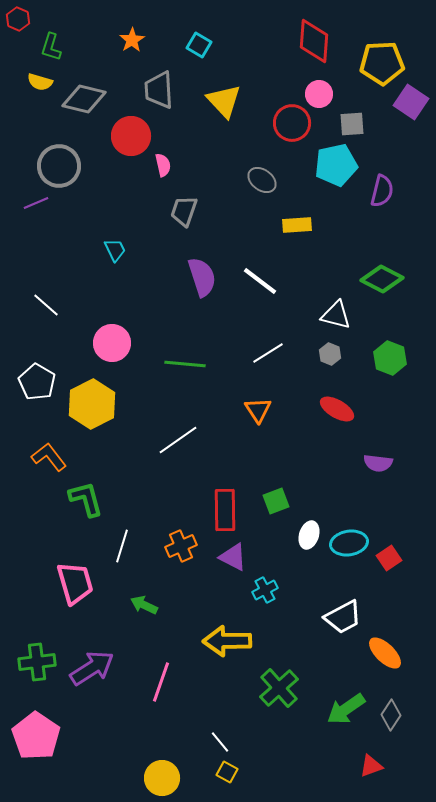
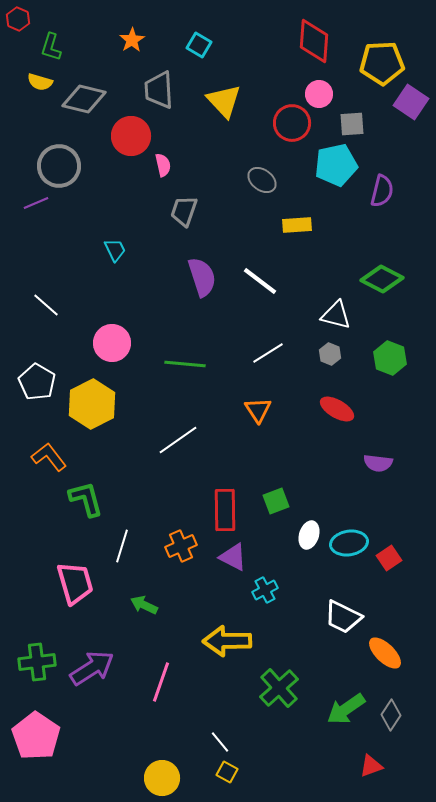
white trapezoid at (343, 617): rotated 54 degrees clockwise
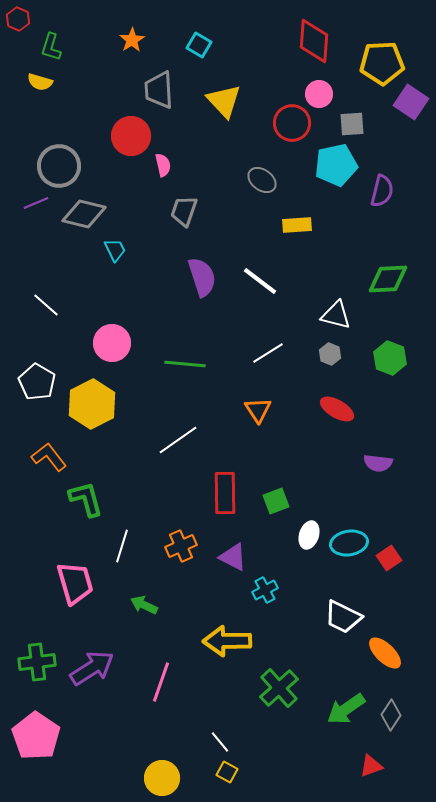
gray diamond at (84, 99): moved 115 px down
green diamond at (382, 279): moved 6 px right; rotated 30 degrees counterclockwise
red rectangle at (225, 510): moved 17 px up
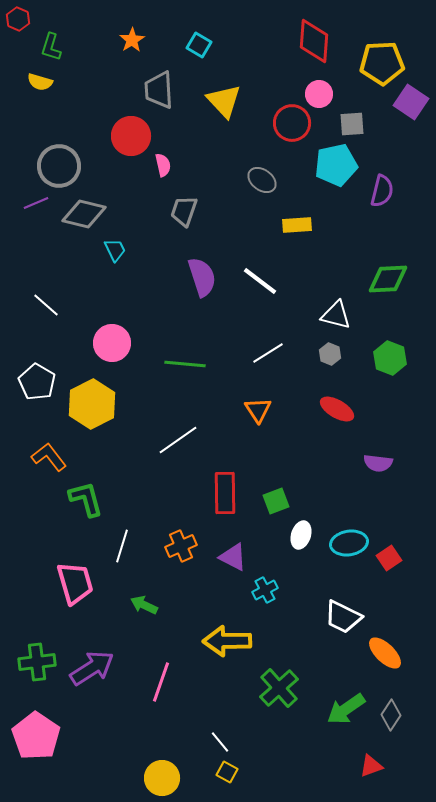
white ellipse at (309, 535): moved 8 px left
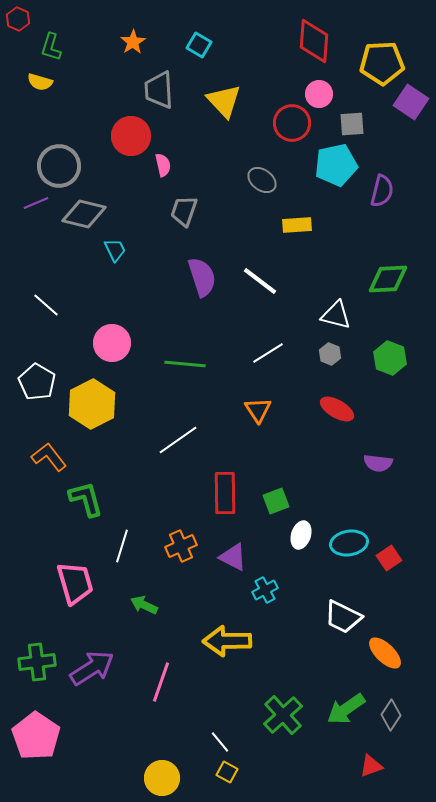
orange star at (132, 40): moved 1 px right, 2 px down
green cross at (279, 688): moved 4 px right, 27 px down
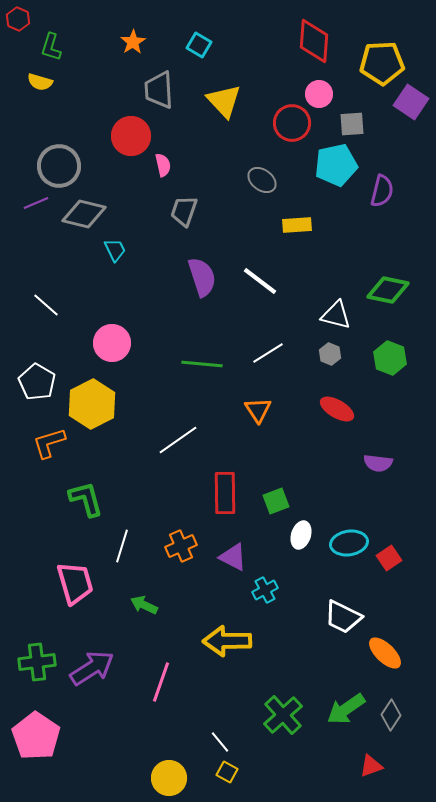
green diamond at (388, 279): moved 11 px down; rotated 15 degrees clockwise
green line at (185, 364): moved 17 px right
orange L-shape at (49, 457): moved 14 px up; rotated 69 degrees counterclockwise
yellow circle at (162, 778): moved 7 px right
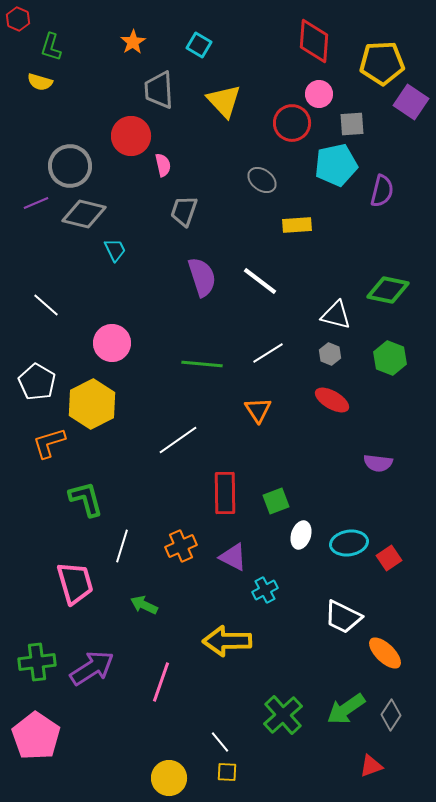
gray circle at (59, 166): moved 11 px right
red ellipse at (337, 409): moved 5 px left, 9 px up
yellow square at (227, 772): rotated 25 degrees counterclockwise
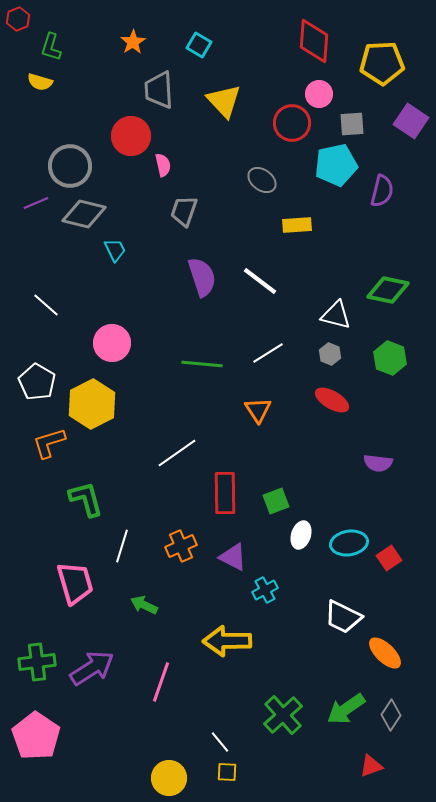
red hexagon at (18, 19): rotated 15 degrees clockwise
purple square at (411, 102): moved 19 px down
white line at (178, 440): moved 1 px left, 13 px down
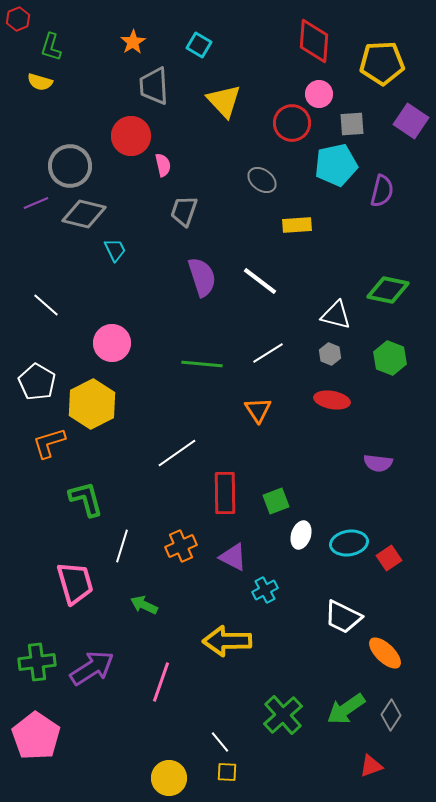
gray trapezoid at (159, 90): moved 5 px left, 4 px up
red ellipse at (332, 400): rotated 20 degrees counterclockwise
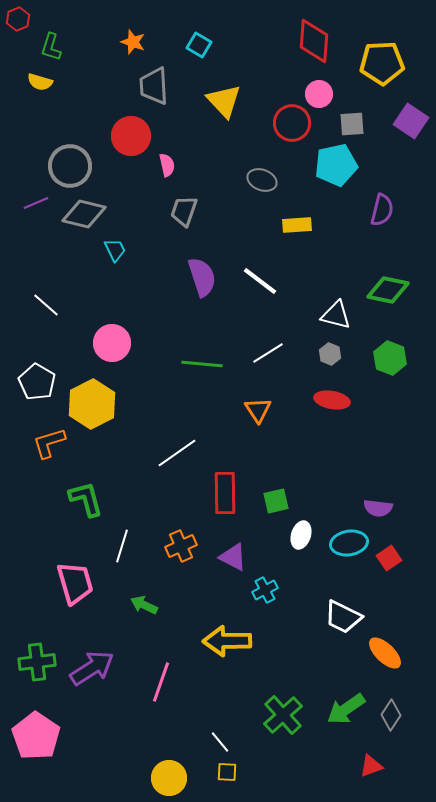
orange star at (133, 42): rotated 20 degrees counterclockwise
pink semicircle at (163, 165): moved 4 px right
gray ellipse at (262, 180): rotated 16 degrees counterclockwise
purple semicircle at (382, 191): moved 19 px down
purple semicircle at (378, 463): moved 45 px down
green square at (276, 501): rotated 8 degrees clockwise
